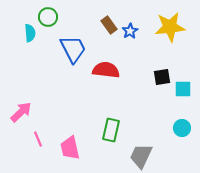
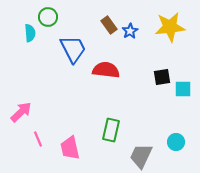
cyan circle: moved 6 px left, 14 px down
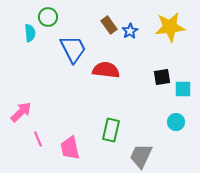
cyan circle: moved 20 px up
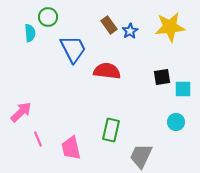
red semicircle: moved 1 px right, 1 px down
pink trapezoid: moved 1 px right
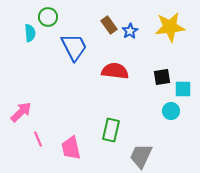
blue trapezoid: moved 1 px right, 2 px up
red semicircle: moved 8 px right
cyan circle: moved 5 px left, 11 px up
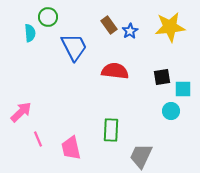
green rectangle: rotated 10 degrees counterclockwise
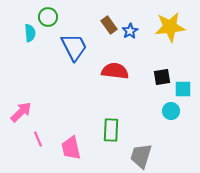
gray trapezoid: rotated 8 degrees counterclockwise
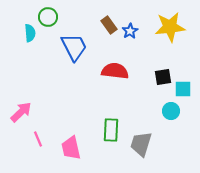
black square: moved 1 px right
gray trapezoid: moved 12 px up
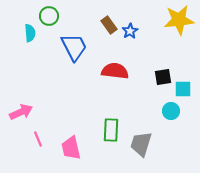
green circle: moved 1 px right, 1 px up
yellow star: moved 9 px right, 7 px up
pink arrow: rotated 20 degrees clockwise
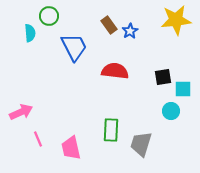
yellow star: moved 3 px left
